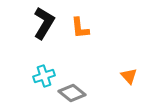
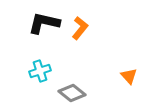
black L-shape: rotated 108 degrees counterclockwise
orange L-shape: rotated 135 degrees counterclockwise
cyan cross: moved 4 px left, 5 px up
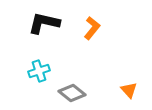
orange L-shape: moved 12 px right
cyan cross: moved 1 px left
orange triangle: moved 14 px down
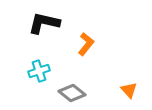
orange L-shape: moved 6 px left, 16 px down
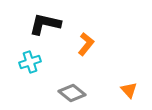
black L-shape: moved 1 px right, 1 px down
cyan cross: moved 9 px left, 9 px up
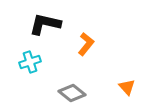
orange triangle: moved 2 px left, 3 px up
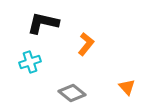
black L-shape: moved 2 px left, 1 px up
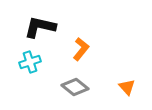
black L-shape: moved 3 px left, 4 px down
orange L-shape: moved 5 px left, 5 px down
gray diamond: moved 3 px right, 6 px up
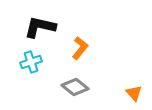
orange L-shape: moved 1 px left, 1 px up
cyan cross: moved 1 px right
orange triangle: moved 7 px right, 6 px down
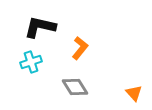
gray diamond: rotated 20 degrees clockwise
